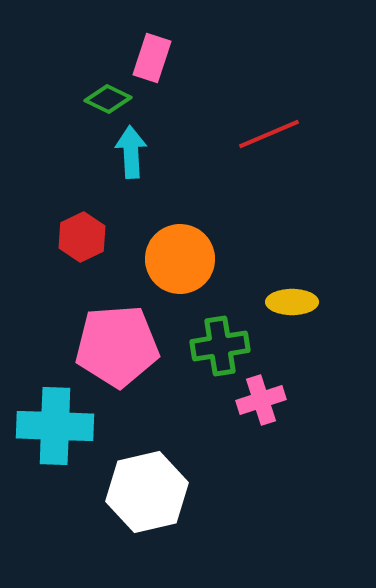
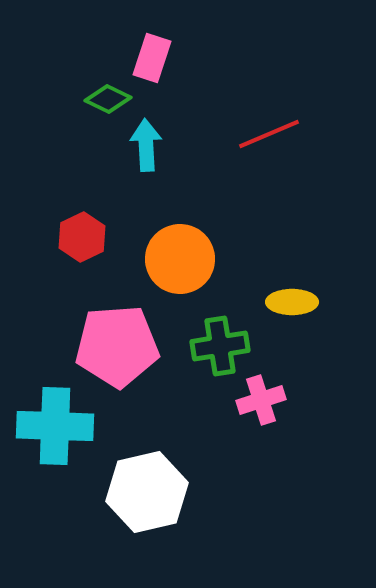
cyan arrow: moved 15 px right, 7 px up
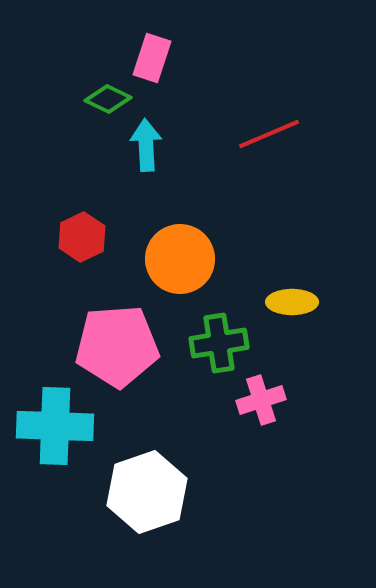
green cross: moved 1 px left, 3 px up
white hexagon: rotated 6 degrees counterclockwise
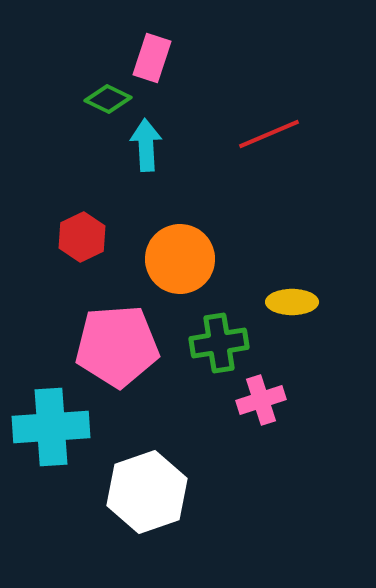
cyan cross: moved 4 px left, 1 px down; rotated 6 degrees counterclockwise
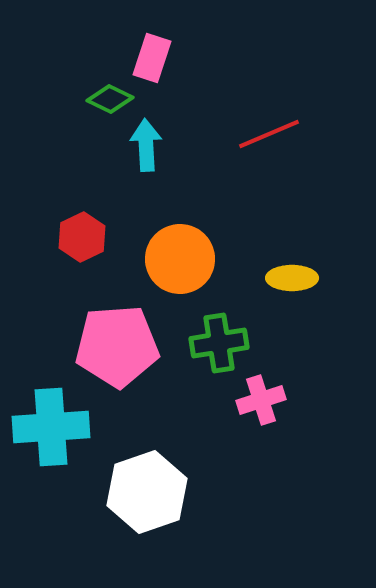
green diamond: moved 2 px right
yellow ellipse: moved 24 px up
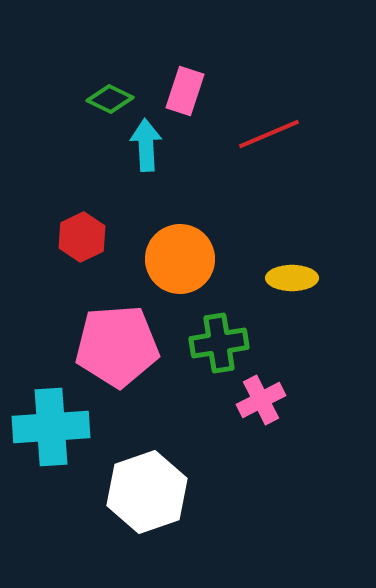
pink rectangle: moved 33 px right, 33 px down
pink cross: rotated 9 degrees counterclockwise
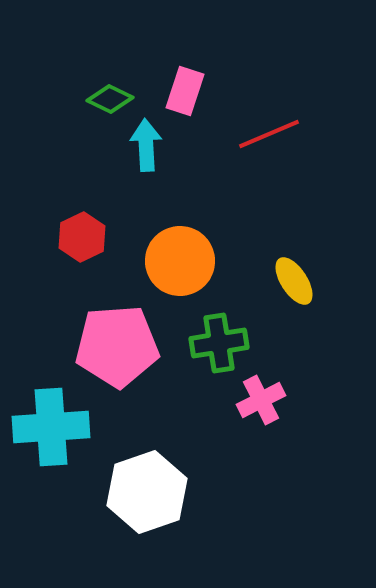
orange circle: moved 2 px down
yellow ellipse: moved 2 px right, 3 px down; rotated 57 degrees clockwise
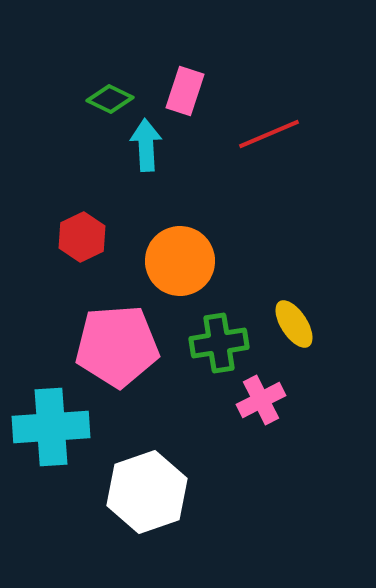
yellow ellipse: moved 43 px down
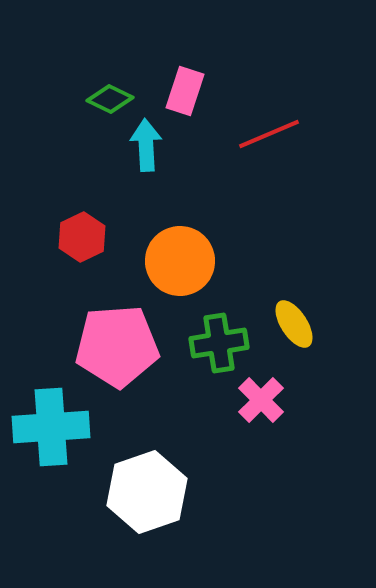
pink cross: rotated 18 degrees counterclockwise
